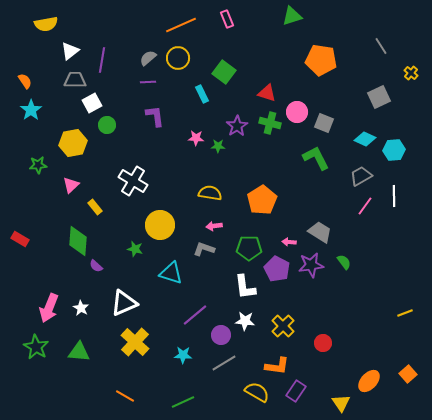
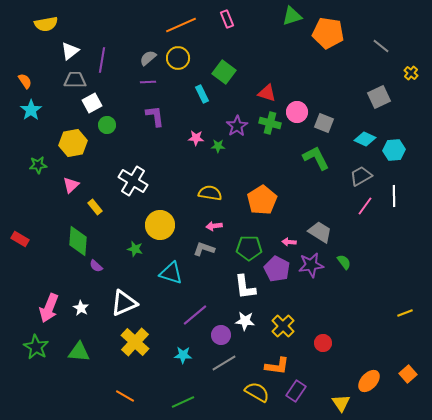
gray line at (381, 46): rotated 18 degrees counterclockwise
orange pentagon at (321, 60): moved 7 px right, 27 px up
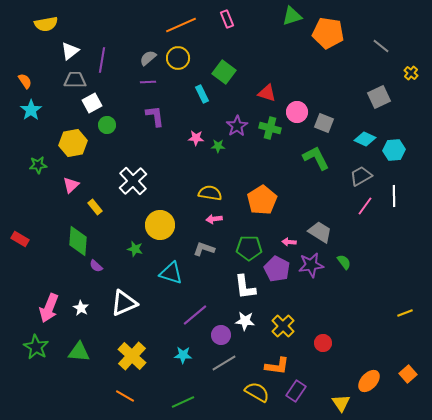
green cross at (270, 123): moved 5 px down
white cross at (133, 181): rotated 16 degrees clockwise
pink arrow at (214, 226): moved 7 px up
yellow cross at (135, 342): moved 3 px left, 14 px down
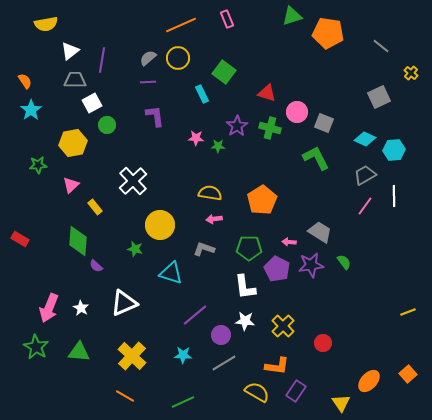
gray trapezoid at (361, 176): moved 4 px right, 1 px up
yellow line at (405, 313): moved 3 px right, 1 px up
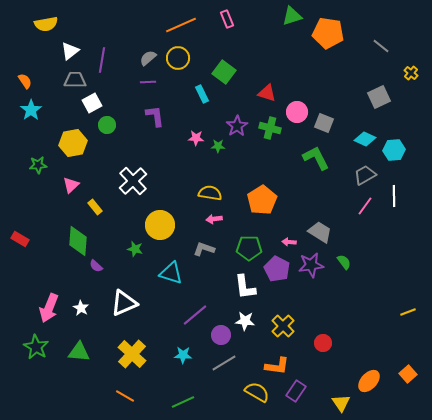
yellow cross at (132, 356): moved 2 px up
